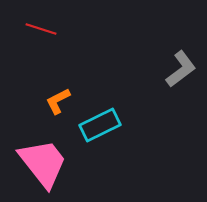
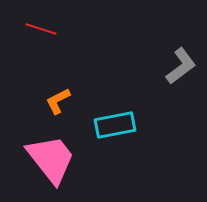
gray L-shape: moved 3 px up
cyan rectangle: moved 15 px right; rotated 15 degrees clockwise
pink trapezoid: moved 8 px right, 4 px up
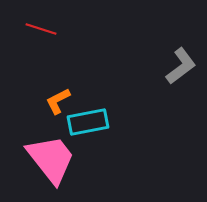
cyan rectangle: moved 27 px left, 3 px up
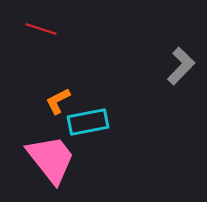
gray L-shape: rotated 9 degrees counterclockwise
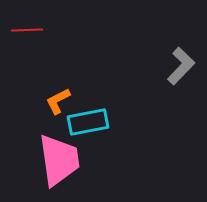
red line: moved 14 px left, 1 px down; rotated 20 degrees counterclockwise
pink trapezoid: moved 8 px right, 1 px down; rotated 30 degrees clockwise
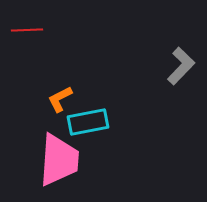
orange L-shape: moved 2 px right, 2 px up
pink trapezoid: rotated 12 degrees clockwise
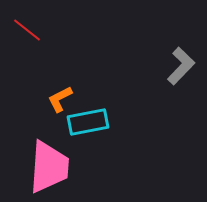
red line: rotated 40 degrees clockwise
pink trapezoid: moved 10 px left, 7 px down
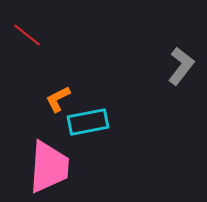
red line: moved 5 px down
gray L-shape: rotated 6 degrees counterclockwise
orange L-shape: moved 2 px left
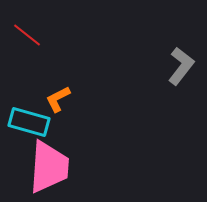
cyan rectangle: moved 59 px left; rotated 27 degrees clockwise
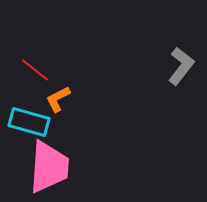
red line: moved 8 px right, 35 px down
